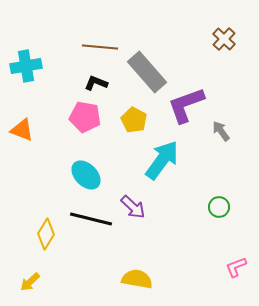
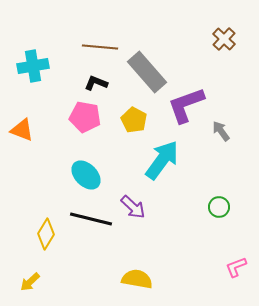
cyan cross: moved 7 px right
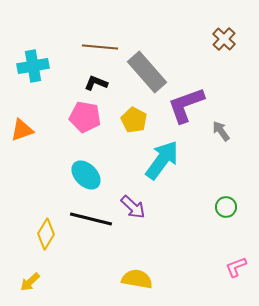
orange triangle: rotated 40 degrees counterclockwise
green circle: moved 7 px right
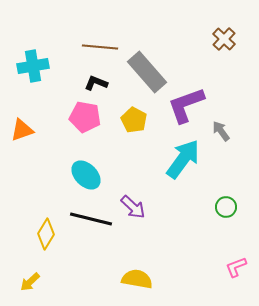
cyan arrow: moved 21 px right, 1 px up
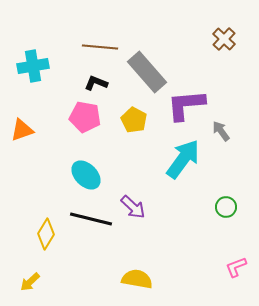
purple L-shape: rotated 15 degrees clockwise
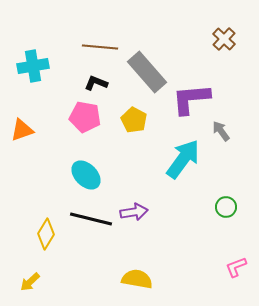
purple L-shape: moved 5 px right, 6 px up
purple arrow: moved 1 px right, 5 px down; rotated 52 degrees counterclockwise
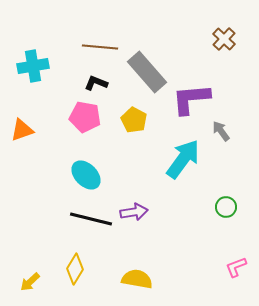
yellow diamond: moved 29 px right, 35 px down
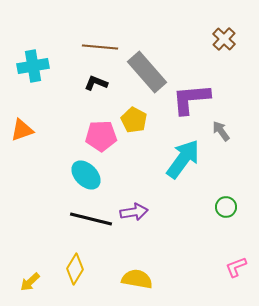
pink pentagon: moved 16 px right, 19 px down; rotated 12 degrees counterclockwise
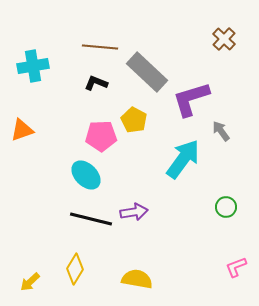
gray rectangle: rotated 6 degrees counterclockwise
purple L-shape: rotated 12 degrees counterclockwise
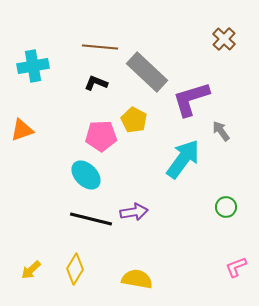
yellow arrow: moved 1 px right, 12 px up
